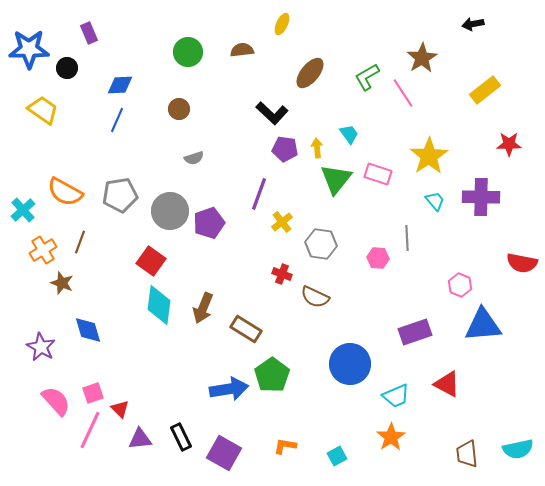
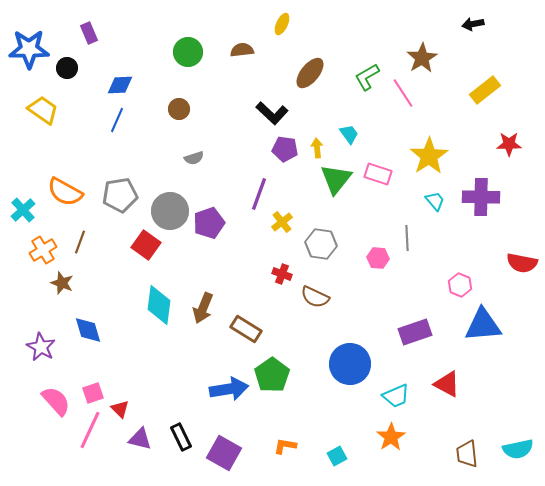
red square at (151, 261): moved 5 px left, 16 px up
purple triangle at (140, 439): rotated 20 degrees clockwise
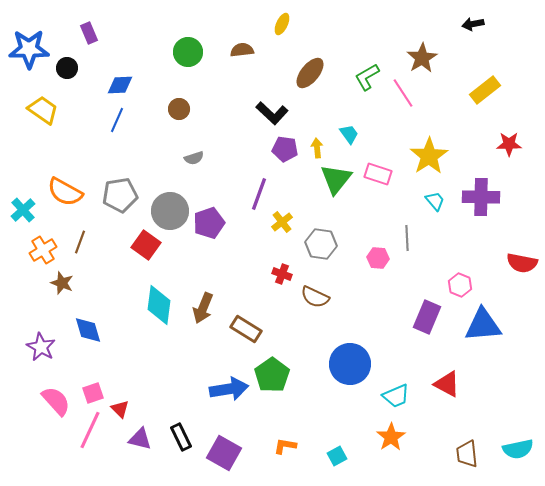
purple rectangle at (415, 332): moved 12 px right, 15 px up; rotated 48 degrees counterclockwise
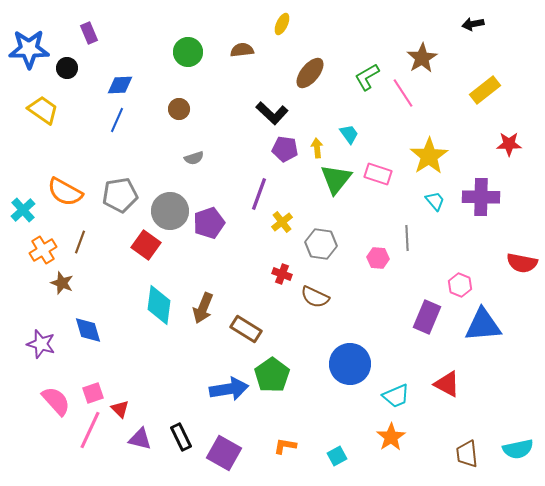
purple star at (41, 347): moved 3 px up; rotated 12 degrees counterclockwise
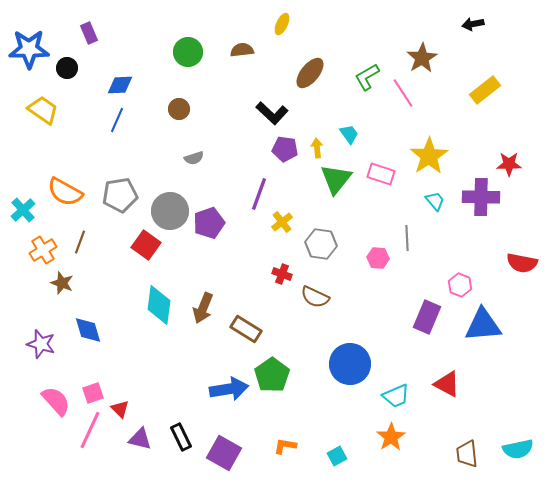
red star at (509, 144): moved 20 px down
pink rectangle at (378, 174): moved 3 px right
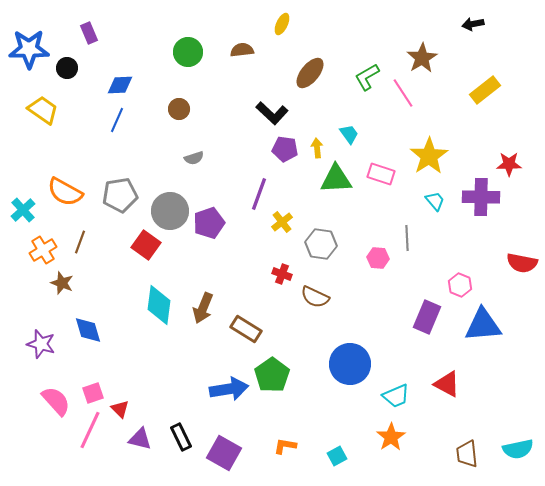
green triangle at (336, 179): rotated 48 degrees clockwise
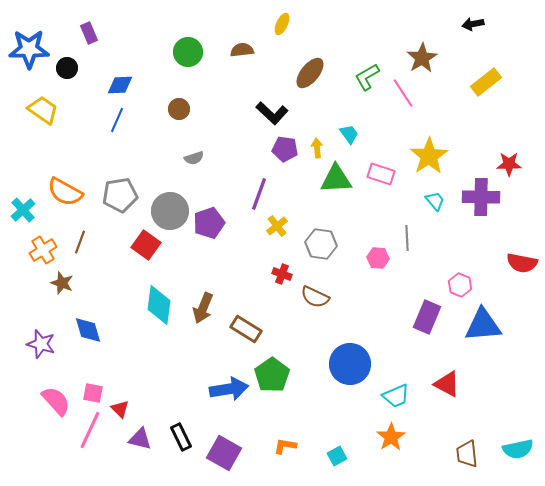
yellow rectangle at (485, 90): moved 1 px right, 8 px up
yellow cross at (282, 222): moved 5 px left, 4 px down
pink square at (93, 393): rotated 30 degrees clockwise
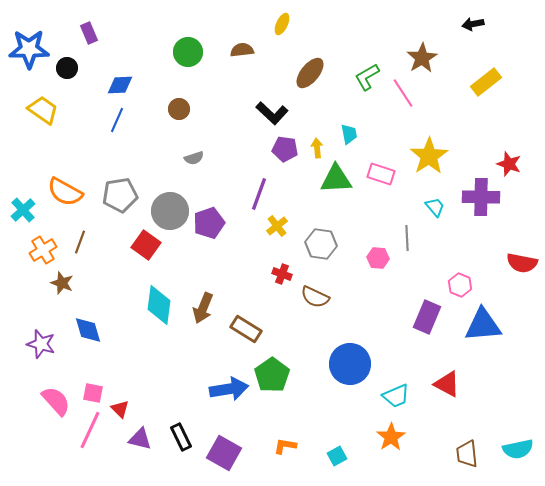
cyan trapezoid at (349, 134): rotated 25 degrees clockwise
red star at (509, 164): rotated 20 degrees clockwise
cyan trapezoid at (435, 201): moved 6 px down
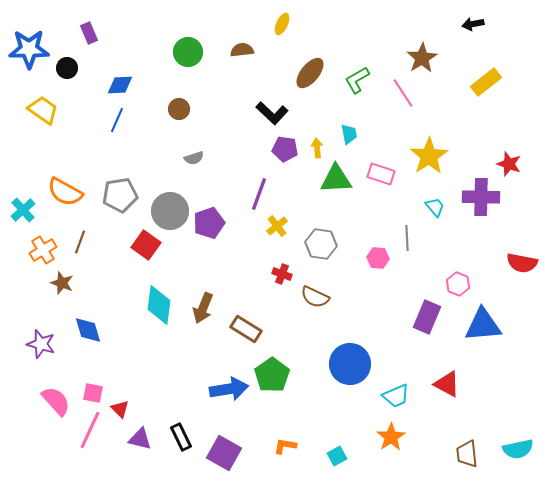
green L-shape at (367, 77): moved 10 px left, 3 px down
pink hexagon at (460, 285): moved 2 px left, 1 px up
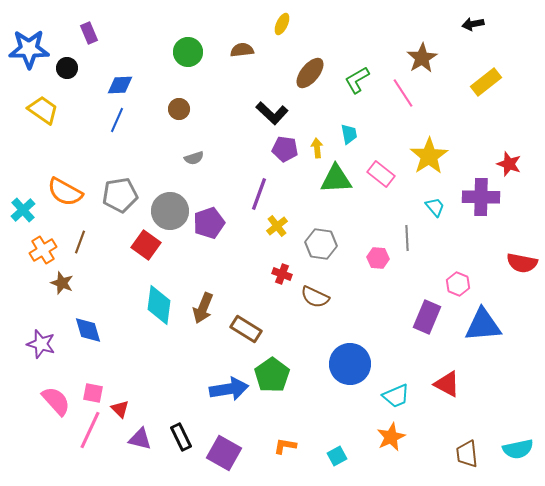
pink rectangle at (381, 174): rotated 20 degrees clockwise
orange star at (391, 437): rotated 8 degrees clockwise
